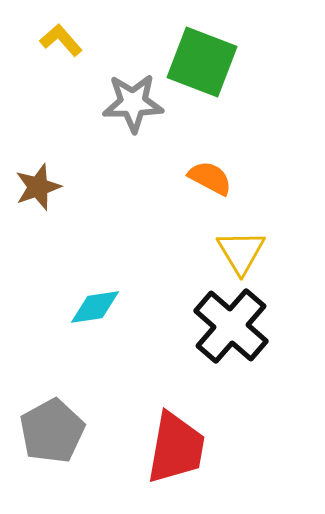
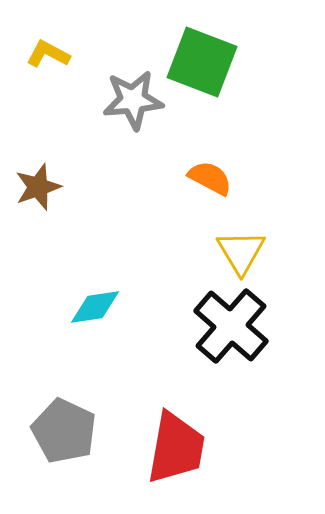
yellow L-shape: moved 13 px left, 14 px down; rotated 21 degrees counterclockwise
gray star: moved 3 px up; rotated 4 degrees counterclockwise
gray pentagon: moved 12 px right; rotated 18 degrees counterclockwise
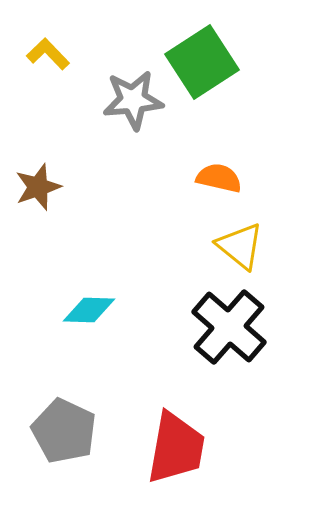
yellow L-shape: rotated 18 degrees clockwise
green square: rotated 36 degrees clockwise
orange semicircle: moved 9 px right; rotated 15 degrees counterclockwise
yellow triangle: moved 1 px left, 6 px up; rotated 20 degrees counterclockwise
cyan diamond: moved 6 px left, 3 px down; rotated 10 degrees clockwise
black cross: moved 2 px left, 1 px down
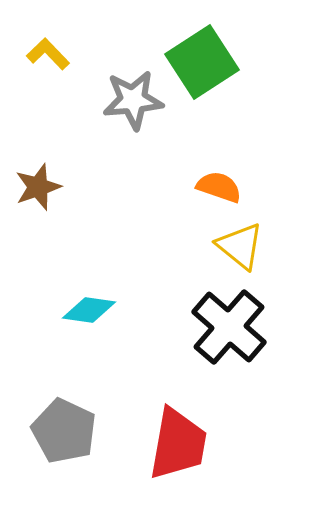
orange semicircle: moved 9 px down; rotated 6 degrees clockwise
cyan diamond: rotated 6 degrees clockwise
red trapezoid: moved 2 px right, 4 px up
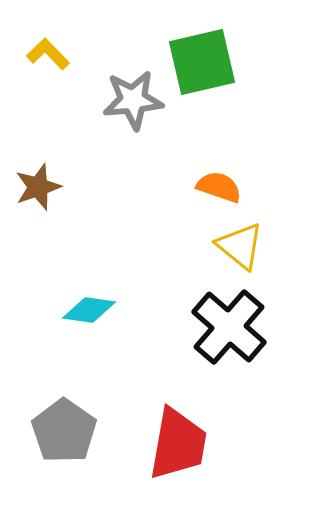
green square: rotated 20 degrees clockwise
gray pentagon: rotated 10 degrees clockwise
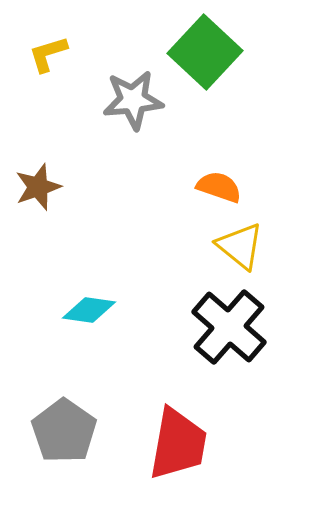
yellow L-shape: rotated 63 degrees counterclockwise
green square: moved 3 px right, 10 px up; rotated 34 degrees counterclockwise
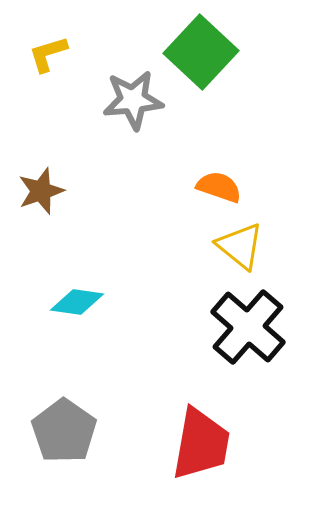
green square: moved 4 px left
brown star: moved 3 px right, 4 px down
cyan diamond: moved 12 px left, 8 px up
black cross: moved 19 px right
red trapezoid: moved 23 px right
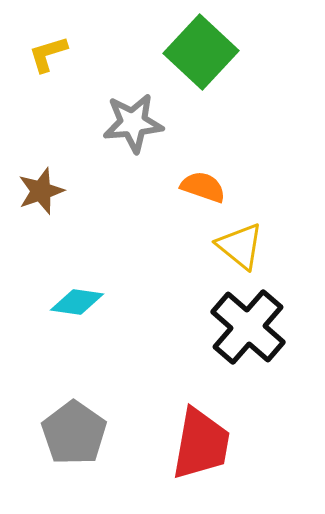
gray star: moved 23 px down
orange semicircle: moved 16 px left
gray pentagon: moved 10 px right, 2 px down
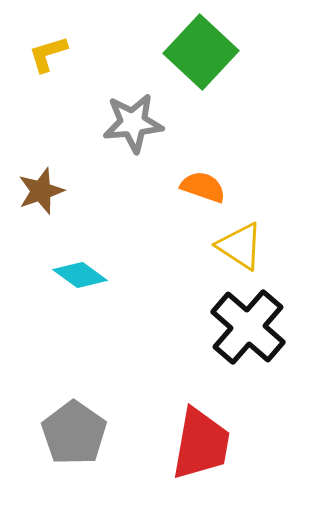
yellow triangle: rotated 6 degrees counterclockwise
cyan diamond: moved 3 px right, 27 px up; rotated 28 degrees clockwise
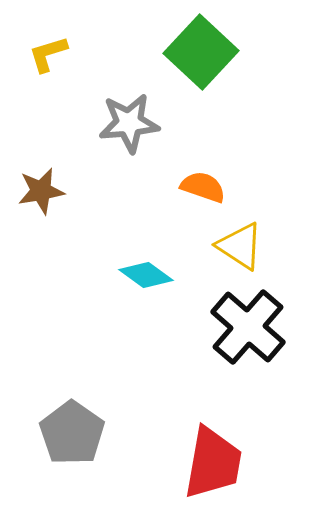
gray star: moved 4 px left
brown star: rotated 9 degrees clockwise
cyan diamond: moved 66 px right
gray pentagon: moved 2 px left
red trapezoid: moved 12 px right, 19 px down
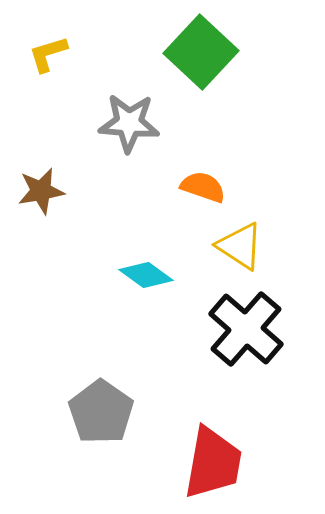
gray star: rotated 10 degrees clockwise
black cross: moved 2 px left, 2 px down
gray pentagon: moved 29 px right, 21 px up
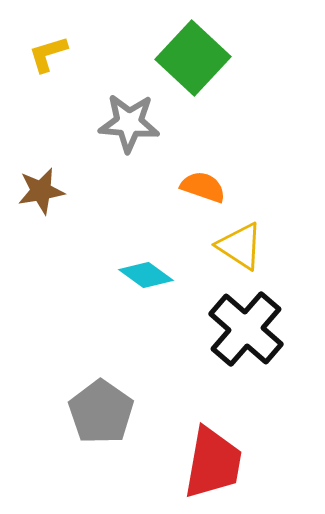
green square: moved 8 px left, 6 px down
